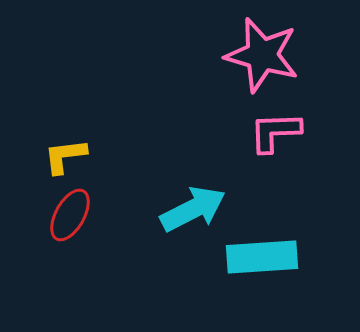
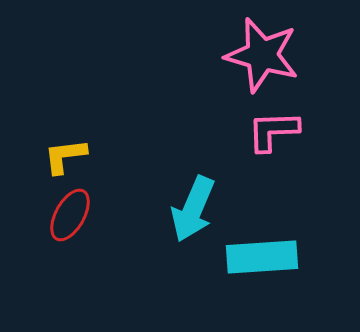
pink L-shape: moved 2 px left, 1 px up
cyan arrow: rotated 140 degrees clockwise
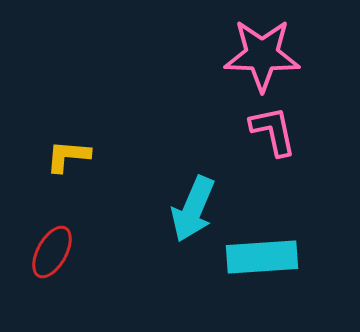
pink star: rotated 14 degrees counterclockwise
pink L-shape: rotated 80 degrees clockwise
yellow L-shape: moved 3 px right; rotated 12 degrees clockwise
red ellipse: moved 18 px left, 37 px down
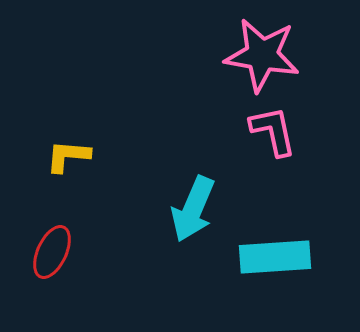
pink star: rotated 8 degrees clockwise
red ellipse: rotated 4 degrees counterclockwise
cyan rectangle: moved 13 px right
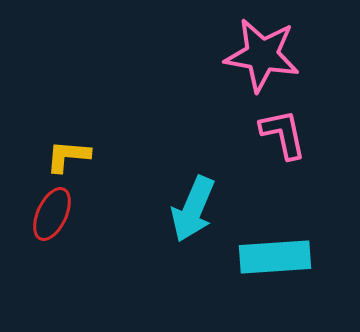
pink L-shape: moved 10 px right, 3 px down
red ellipse: moved 38 px up
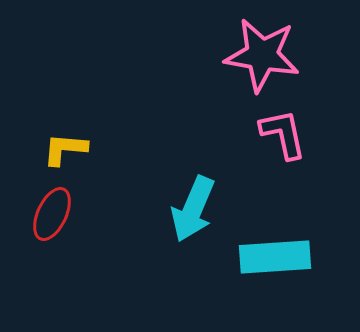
yellow L-shape: moved 3 px left, 7 px up
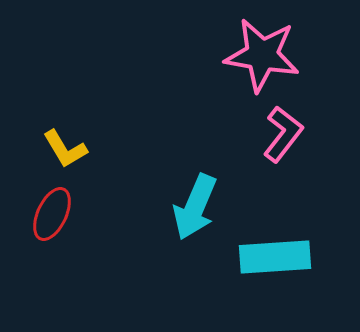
pink L-shape: rotated 50 degrees clockwise
yellow L-shape: rotated 126 degrees counterclockwise
cyan arrow: moved 2 px right, 2 px up
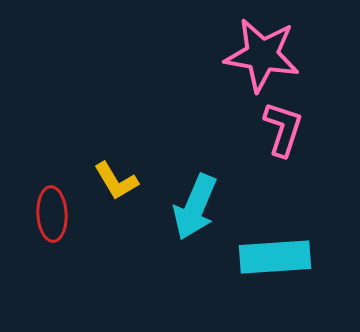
pink L-shape: moved 5 px up; rotated 20 degrees counterclockwise
yellow L-shape: moved 51 px right, 32 px down
red ellipse: rotated 28 degrees counterclockwise
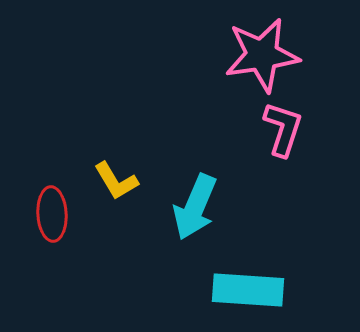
pink star: rotated 18 degrees counterclockwise
cyan rectangle: moved 27 px left, 33 px down; rotated 8 degrees clockwise
